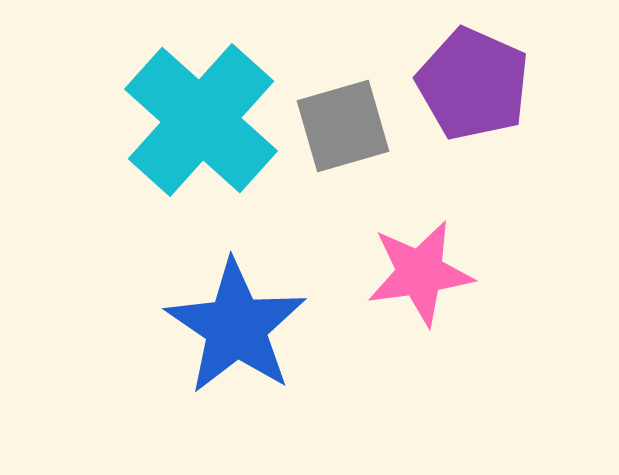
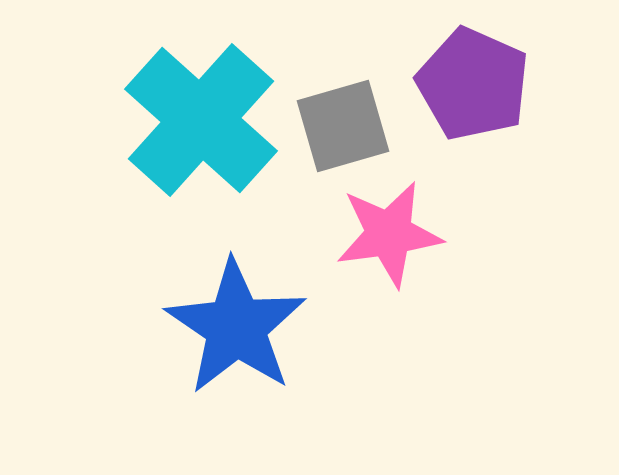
pink star: moved 31 px left, 39 px up
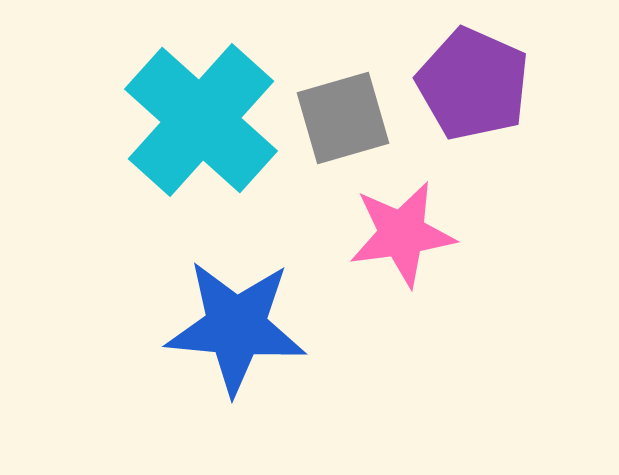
gray square: moved 8 px up
pink star: moved 13 px right
blue star: rotated 29 degrees counterclockwise
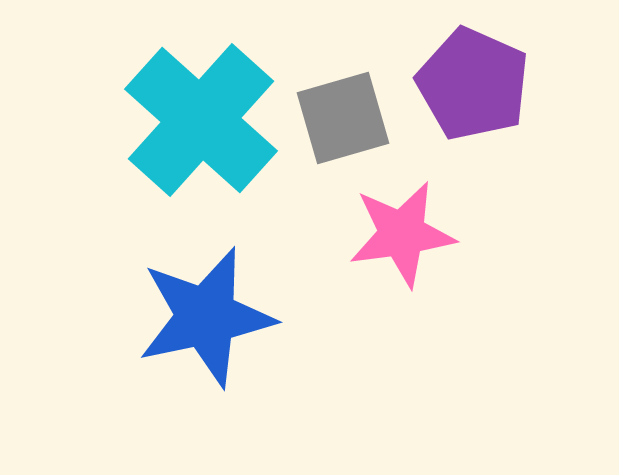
blue star: moved 30 px left, 10 px up; rotated 17 degrees counterclockwise
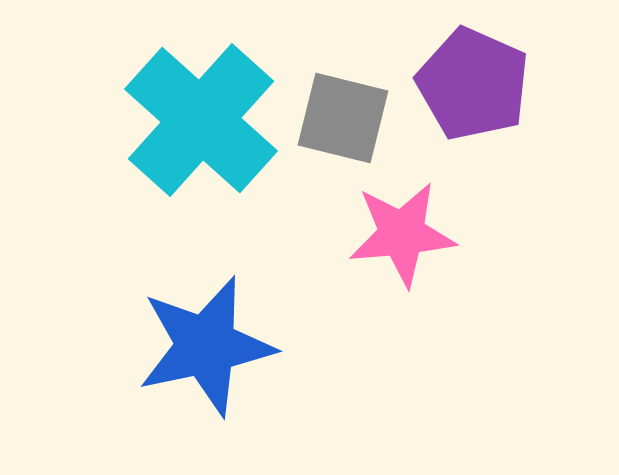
gray square: rotated 30 degrees clockwise
pink star: rotated 3 degrees clockwise
blue star: moved 29 px down
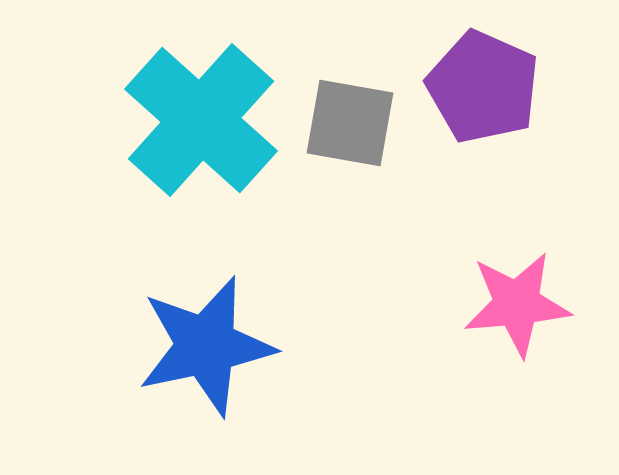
purple pentagon: moved 10 px right, 3 px down
gray square: moved 7 px right, 5 px down; rotated 4 degrees counterclockwise
pink star: moved 115 px right, 70 px down
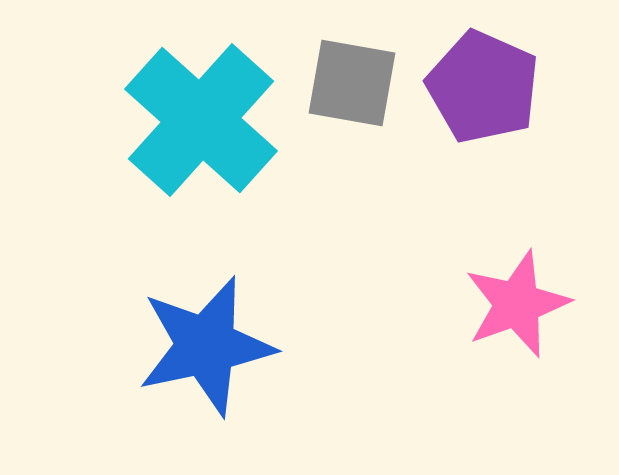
gray square: moved 2 px right, 40 px up
pink star: rotated 15 degrees counterclockwise
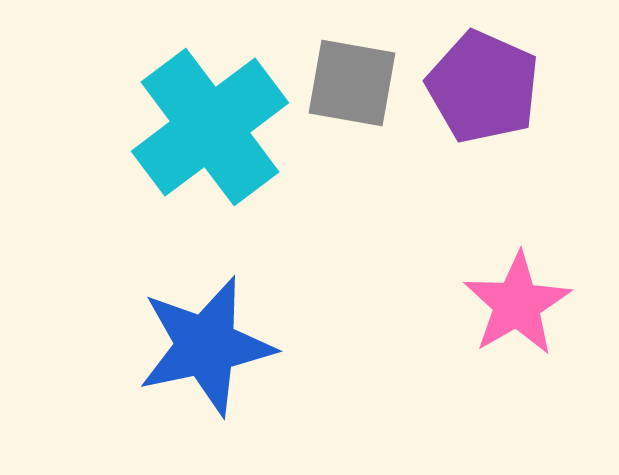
cyan cross: moved 9 px right, 7 px down; rotated 11 degrees clockwise
pink star: rotated 10 degrees counterclockwise
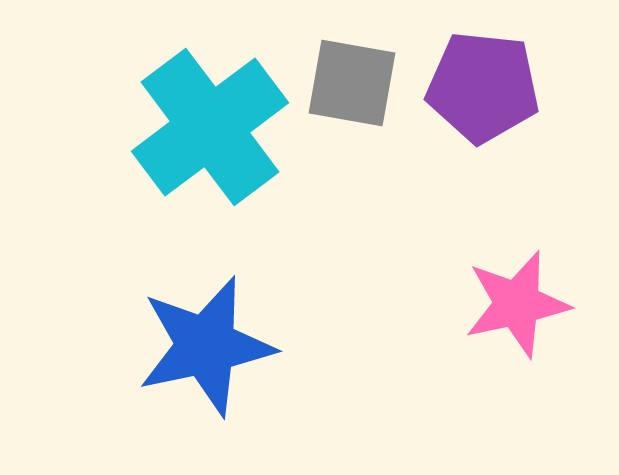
purple pentagon: rotated 18 degrees counterclockwise
pink star: rotated 18 degrees clockwise
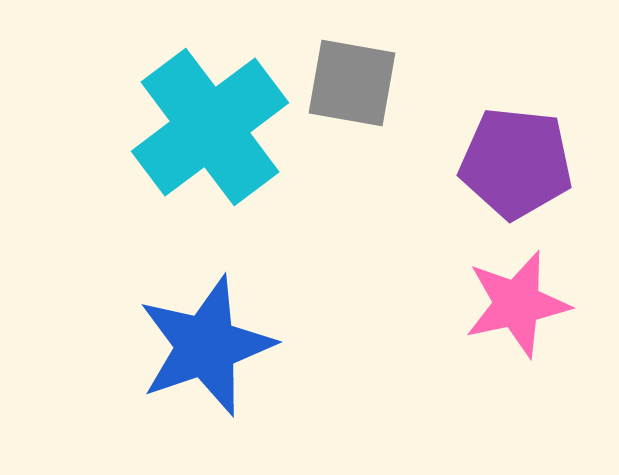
purple pentagon: moved 33 px right, 76 px down
blue star: rotated 7 degrees counterclockwise
